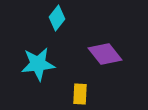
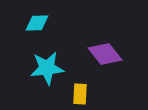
cyan diamond: moved 20 px left, 5 px down; rotated 50 degrees clockwise
cyan star: moved 9 px right, 4 px down
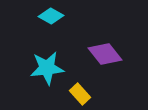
cyan diamond: moved 14 px right, 7 px up; rotated 30 degrees clockwise
yellow rectangle: rotated 45 degrees counterclockwise
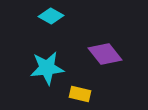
yellow rectangle: rotated 35 degrees counterclockwise
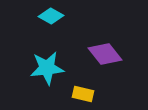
yellow rectangle: moved 3 px right
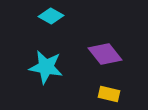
cyan star: moved 1 px left, 1 px up; rotated 16 degrees clockwise
yellow rectangle: moved 26 px right
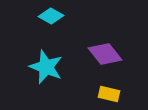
cyan star: rotated 12 degrees clockwise
